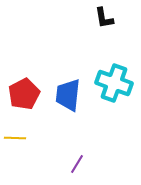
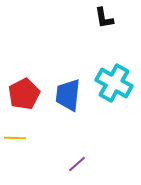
cyan cross: rotated 9 degrees clockwise
purple line: rotated 18 degrees clockwise
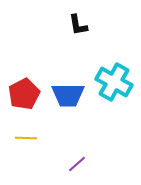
black L-shape: moved 26 px left, 7 px down
cyan cross: moved 1 px up
blue trapezoid: rotated 96 degrees counterclockwise
yellow line: moved 11 px right
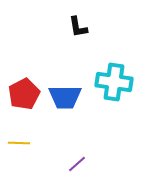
black L-shape: moved 2 px down
cyan cross: rotated 21 degrees counterclockwise
blue trapezoid: moved 3 px left, 2 px down
yellow line: moved 7 px left, 5 px down
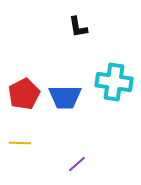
yellow line: moved 1 px right
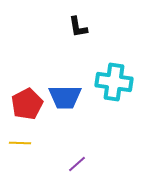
red pentagon: moved 3 px right, 10 px down
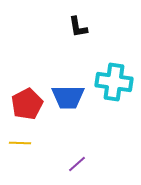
blue trapezoid: moved 3 px right
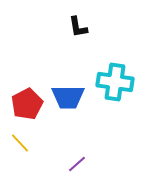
cyan cross: moved 1 px right
yellow line: rotated 45 degrees clockwise
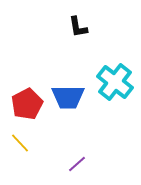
cyan cross: rotated 30 degrees clockwise
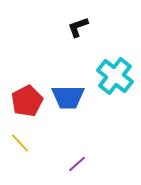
black L-shape: rotated 80 degrees clockwise
cyan cross: moved 6 px up
red pentagon: moved 3 px up
